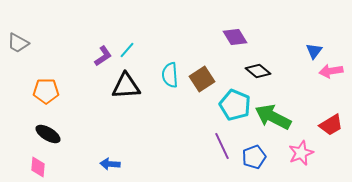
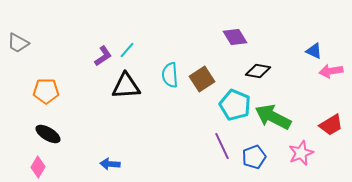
blue triangle: rotated 42 degrees counterclockwise
black diamond: rotated 30 degrees counterclockwise
pink diamond: rotated 25 degrees clockwise
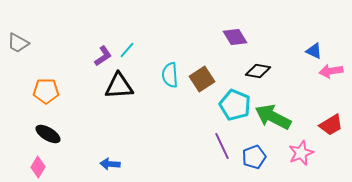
black triangle: moved 7 px left
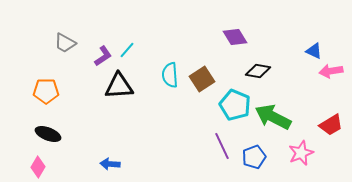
gray trapezoid: moved 47 px right
black ellipse: rotated 10 degrees counterclockwise
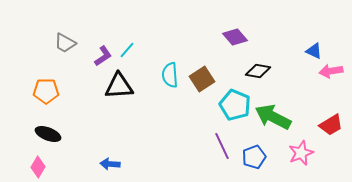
purple diamond: rotated 10 degrees counterclockwise
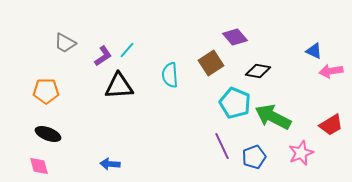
brown square: moved 9 px right, 16 px up
cyan pentagon: moved 2 px up
pink diamond: moved 1 px right, 1 px up; rotated 45 degrees counterclockwise
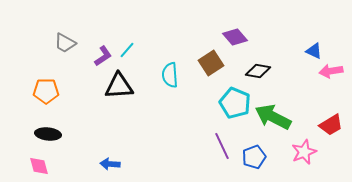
black ellipse: rotated 15 degrees counterclockwise
pink star: moved 3 px right, 1 px up
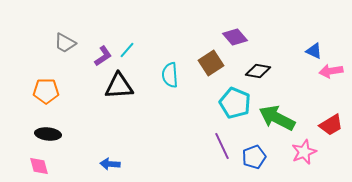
green arrow: moved 4 px right, 1 px down
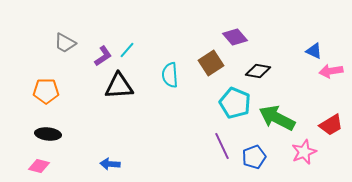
pink diamond: rotated 60 degrees counterclockwise
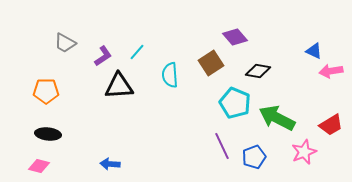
cyan line: moved 10 px right, 2 px down
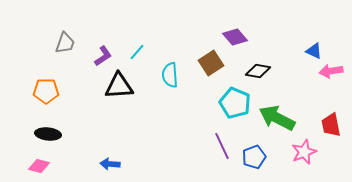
gray trapezoid: rotated 100 degrees counterclockwise
red trapezoid: rotated 110 degrees clockwise
